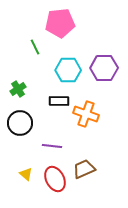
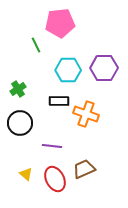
green line: moved 1 px right, 2 px up
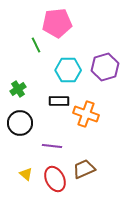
pink pentagon: moved 3 px left
purple hexagon: moved 1 px right, 1 px up; rotated 16 degrees counterclockwise
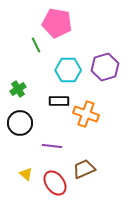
pink pentagon: rotated 16 degrees clockwise
red ellipse: moved 4 px down; rotated 10 degrees counterclockwise
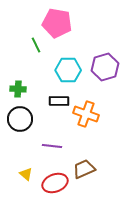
green cross: rotated 35 degrees clockwise
black circle: moved 4 px up
red ellipse: rotated 75 degrees counterclockwise
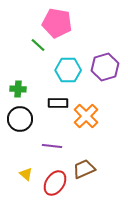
green line: moved 2 px right; rotated 21 degrees counterclockwise
black rectangle: moved 1 px left, 2 px down
orange cross: moved 2 px down; rotated 25 degrees clockwise
red ellipse: rotated 35 degrees counterclockwise
